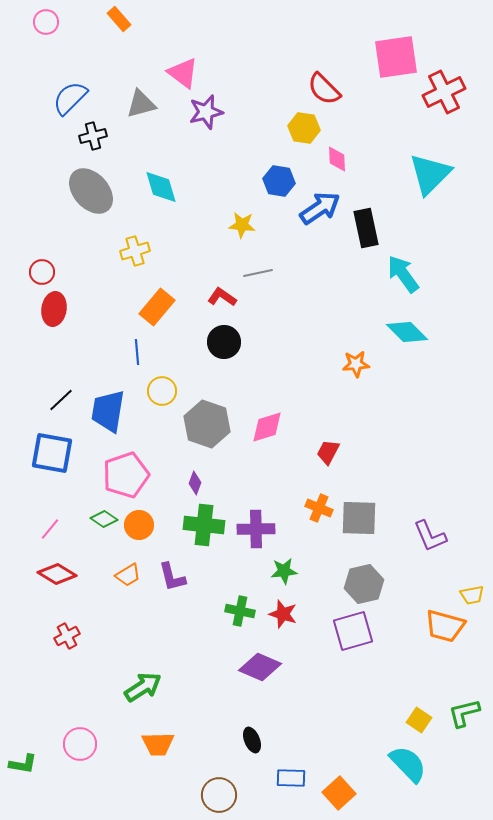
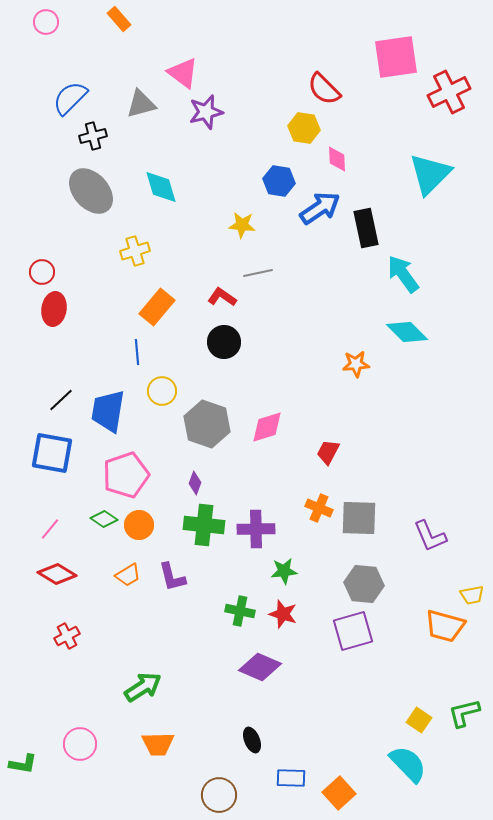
red cross at (444, 92): moved 5 px right
gray hexagon at (364, 584): rotated 18 degrees clockwise
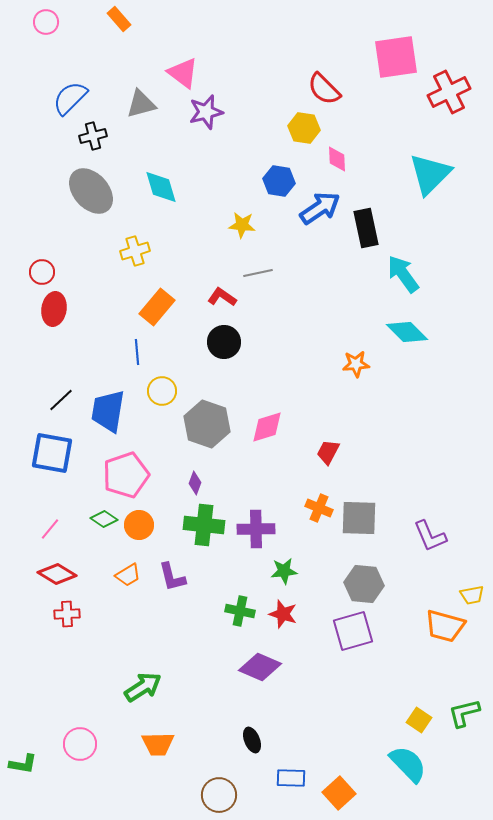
red cross at (67, 636): moved 22 px up; rotated 25 degrees clockwise
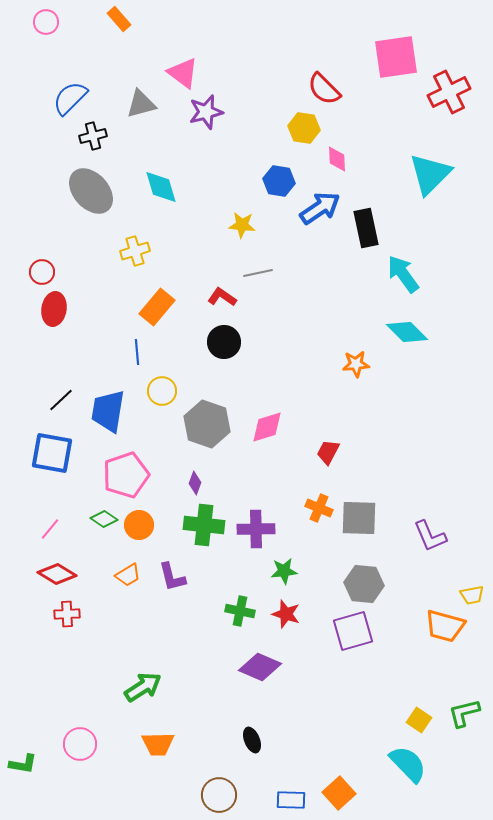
red star at (283, 614): moved 3 px right
blue rectangle at (291, 778): moved 22 px down
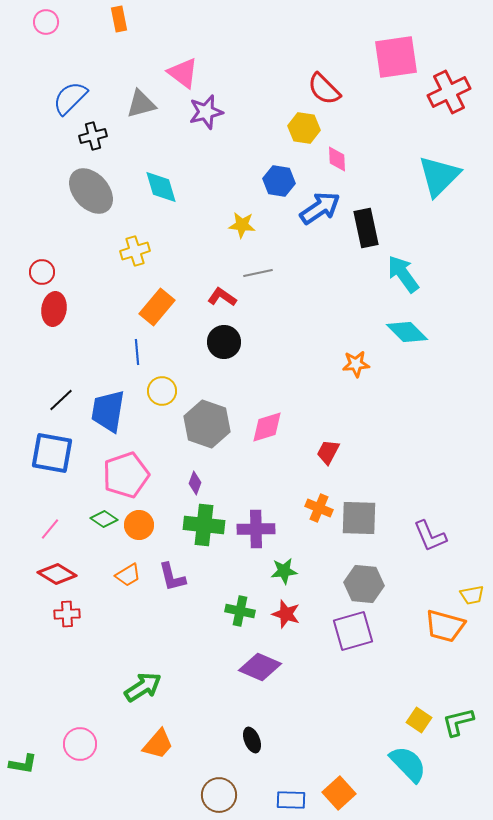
orange rectangle at (119, 19): rotated 30 degrees clockwise
cyan triangle at (430, 174): moved 9 px right, 2 px down
green L-shape at (464, 713): moved 6 px left, 9 px down
orange trapezoid at (158, 744): rotated 48 degrees counterclockwise
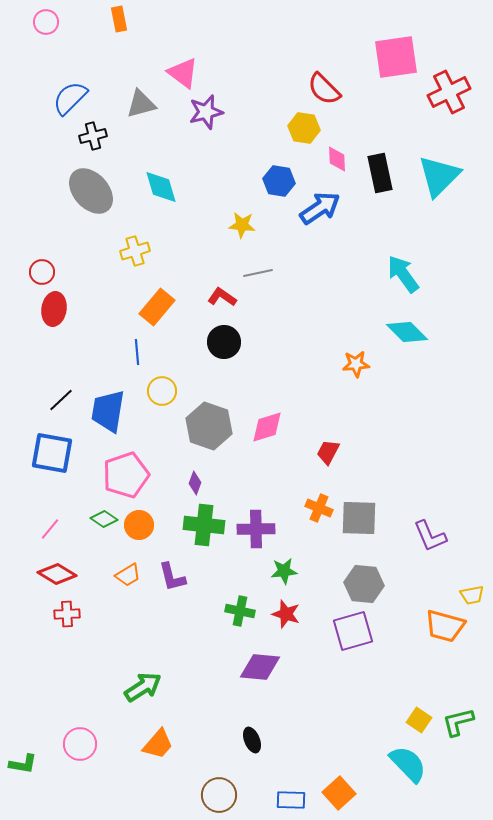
black rectangle at (366, 228): moved 14 px right, 55 px up
gray hexagon at (207, 424): moved 2 px right, 2 px down
purple diamond at (260, 667): rotated 18 degrees counterclockwise
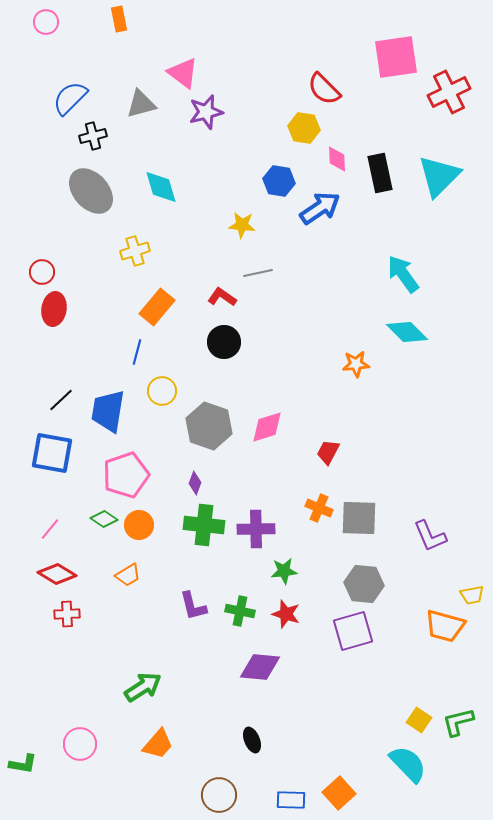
blue line at (137, 352): rotated 20 degrees clockwise
purple L-shape at (172, 577): moved 21 px right, 29 px down
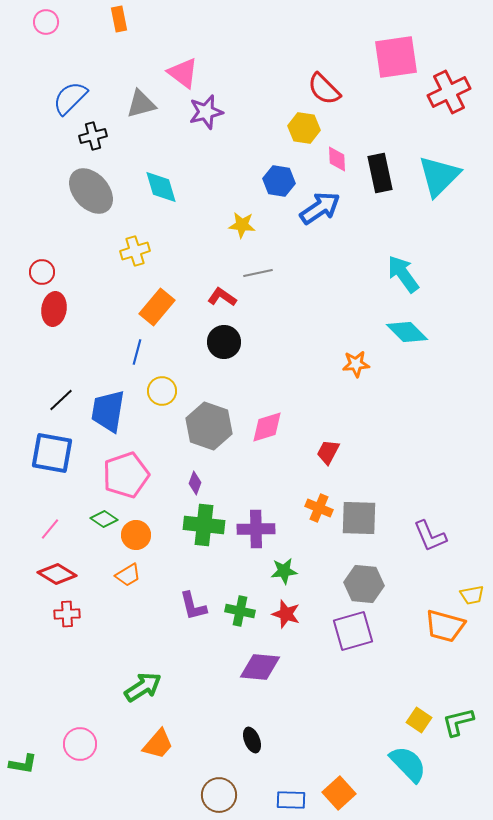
orange circle at (139, 525): moved 3 px left, 10 px down
